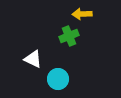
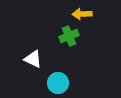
cyan circle: moved 4 px down
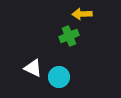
white triangle: moved 9 px down
cyan circle: moved 1 px right, 6 px up
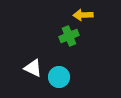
yellow arrow: moved 1 px right, 1 px down
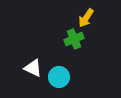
yellow arrow: moved 3 px right, 3 px down; rotated 54 degrees counterclockwise
green cross: moved 5 px right, 3 px down
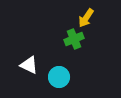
white triangle: moved 4 px left, 3 px up
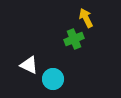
yellow arrow: rotated 120 degrees clockwise
cyan circle: moved 6 px left, 2 px down
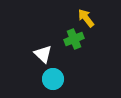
yellow arrow: rotated 12 degrees counterclockwise
white triangle: moved 14 px right, 11 px up; rotated 18 degrees clockwise
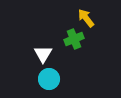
white triangle: rotated 18 degrees clockwise
cyan circle: moved 4 px left
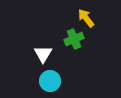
cyan circle: moved 1 px right, 2 px down
